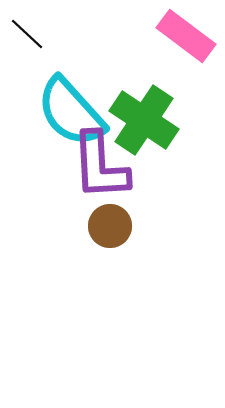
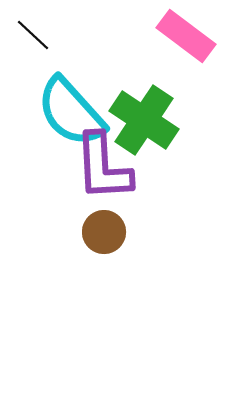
black line: moved 6 px right, 1 px down
purple L-shape: moved 3 px right, 1 px down
brown circle: moved 6 px left, 6 px down
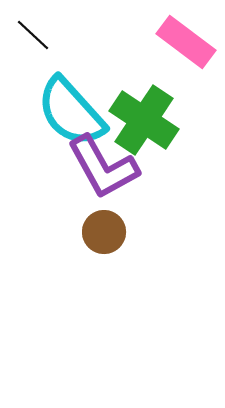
pink rectangle: moved 6 px down
purple L-shape: rotated 26 degrees counterclockwise
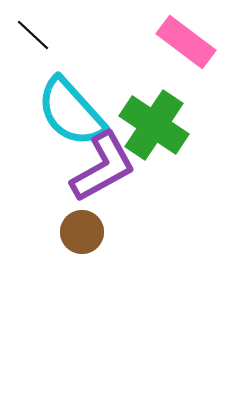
green cross: moved 10 px right, 5 px down
purple L-shape: rotated 90 degrees counterclockwise
brown circle: moved 22 px left
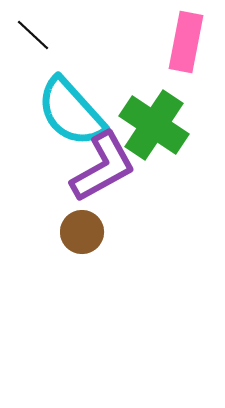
pink rectangle: rotated 64 degrees clockwise
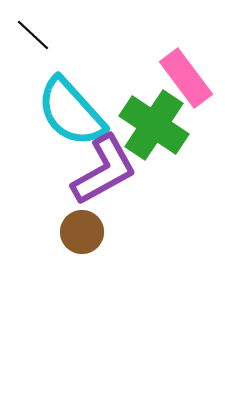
pink rectangle: moved 36 px down; rotated 48 degrees counterclockwise
purple L-shape: moved 1 px right, 3 px down
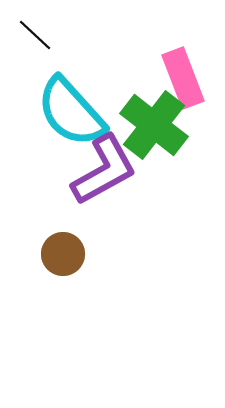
black line: moved 2 px right
pink rectangle: moved 3 px left; rotated 16 degrees clockwise
green cross: rotated 4 degrees clockwise
brown circle: moved 19 px left, 22 px down
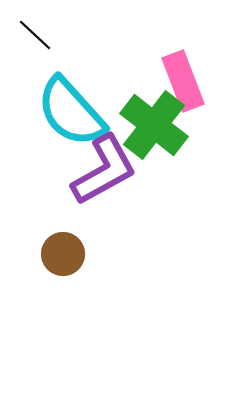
pink rectangle: moved 3 px down
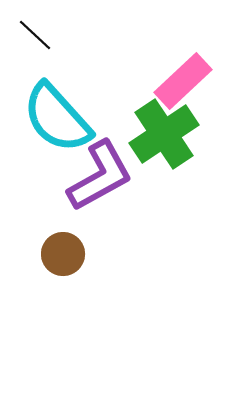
pink rectangle: rotated 68 degrees clockwise
cyan semicircle: moved 14 px left, 6 px down
green cross: moved 10 px right, 9 px down; rotated 18 degrees clockwise
purple L-shape: moved 4 px left, 6 px down
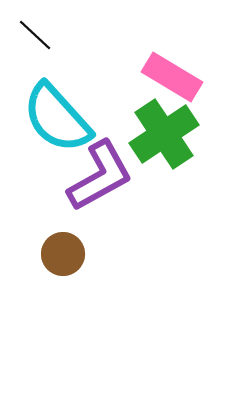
pink rectangle: moved 11 px left, 4 px up; rotated 74 degrees clockwise
